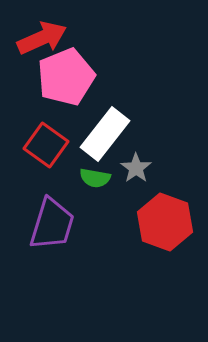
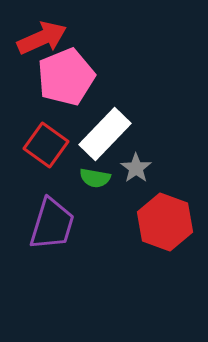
white rectangle: rotated 6 degrees clockwise
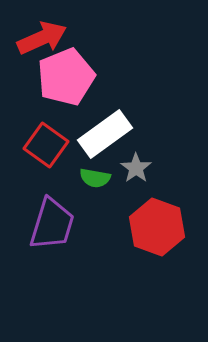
white rectangle: rotated 10 degrees clockwise
red hexagon: moved 8 px left, 5 px down
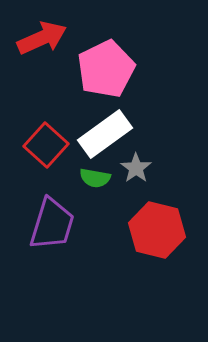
pink pentagon: moved 40 px right, 8 px up; rotated 4 degrees counterclockwise
red square: rotated 6 degrees clockwise
red hexagon: moved 3 px down; rotated 6 degrees counterclockwise
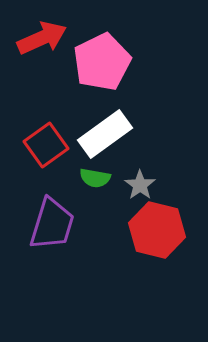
pink pentagon: moved 4 px left, 7 px up
red square: rotated 12 degrees clockwise
gray star: moved 4 px right, 17 px down
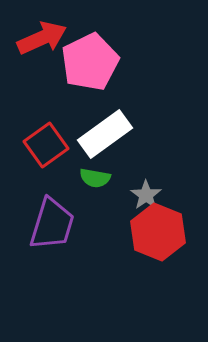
pink pentagon: moved 12 px left
gray star: moved 6 px right, 10 px down
red hexagon: moved 1 px right, 2 px down; rotated 8 degrees clockwise
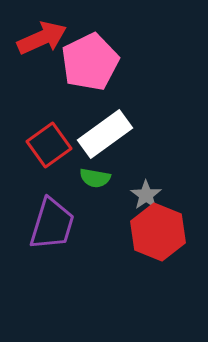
red square: moved 3 px right
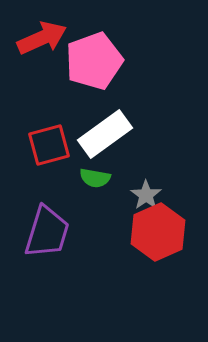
pink pentagon: moved 4 px right, 1 px up; rotated 6 degrees clockwise
red square: rotated 21 degrees clockwise
purple trapezoid: moved 5 px left, 8 px down
red hexagon: rotated 14 degrees clockwise
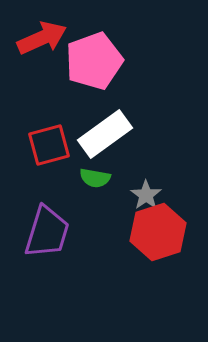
red hexagon: rotated 6 degrees clockwise
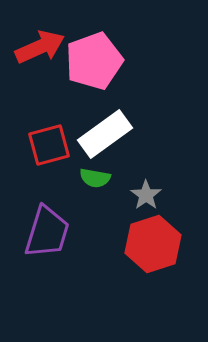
red arrow: moved 2 px left, 9 px down
red hexagon: moved 5 px left, 12 px down
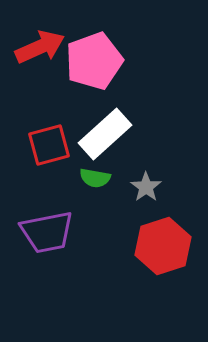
white rectangle: rotated 6 degrees counterclockwise
gray star: moved 8 px up
purple trapezoid: rotated 62 degrees clockwise
red hexagon: moved 10 px right, 2 px down
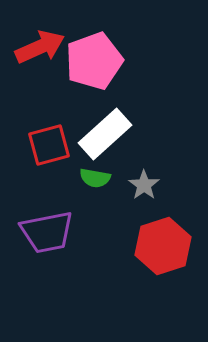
gray star: moved 2 px left, 2 px up
